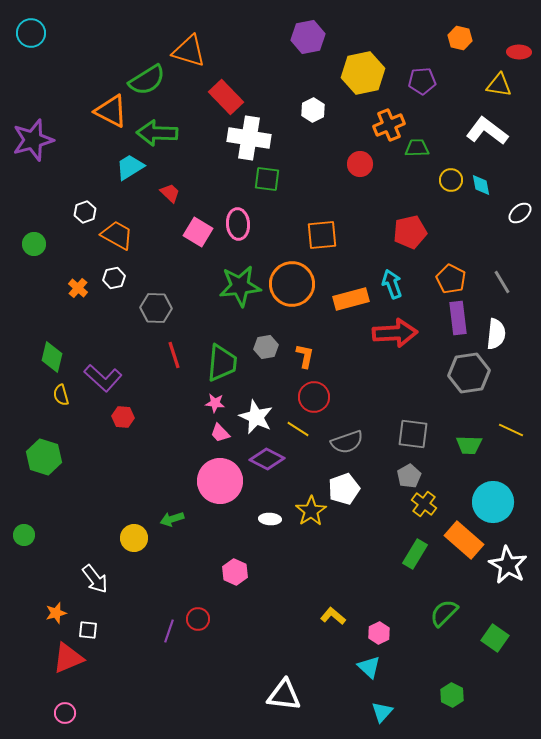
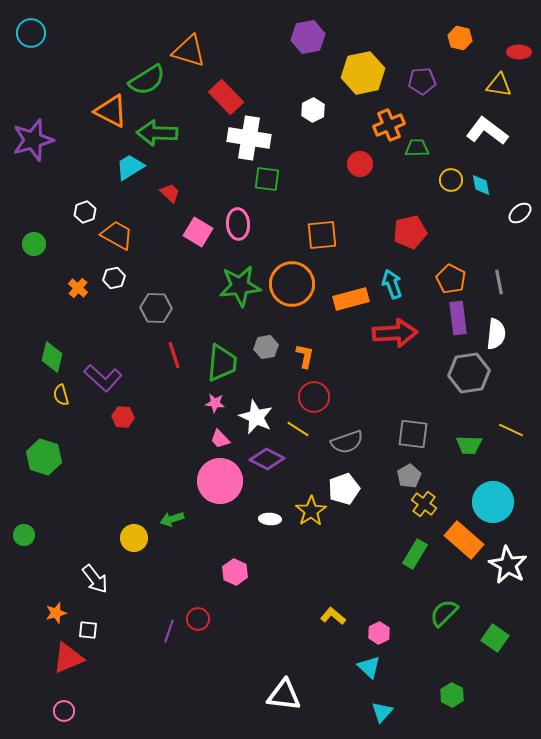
gray line at (502, 282): moved 3 px left; rotated 20 degrees clockwise
pink trapezoid at (220, 433): moved 6 px down
pink circle at (65, 713): moved 1 px left, 2 px up
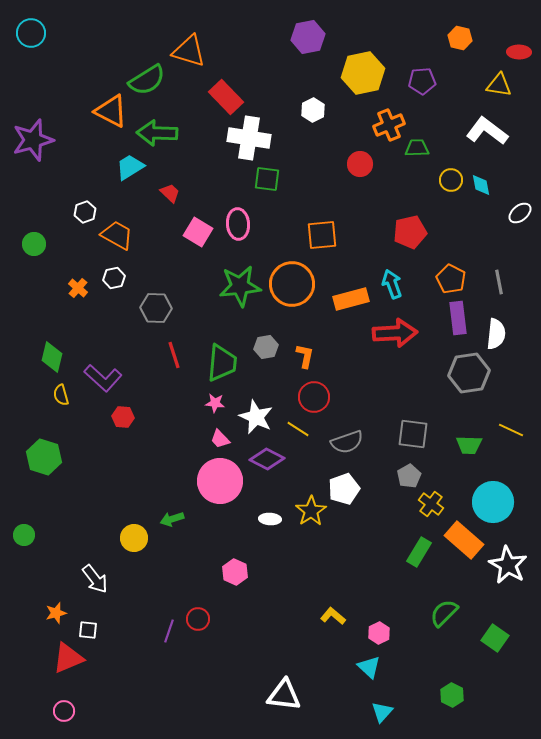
yellow cross at (424, 504): moved 7 px right
green rectangle at (415, 554): moved 4 px right, 2 px up
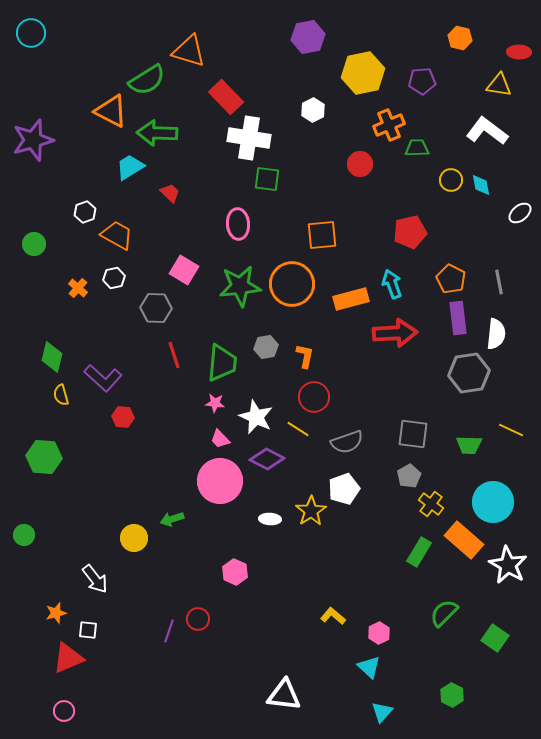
pink square at (198, 232): moved 14 px left, 38 px down
green hexagon at (44, 457): rotated 12 degrees counterclockwise
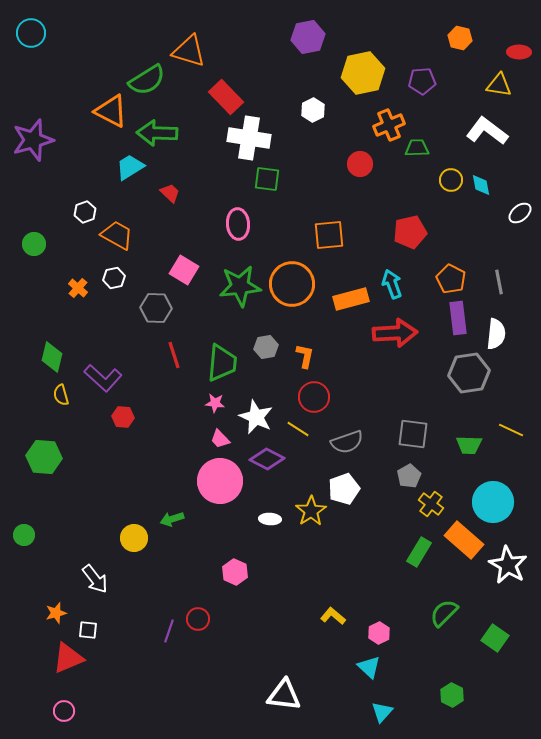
orange square at (322, 235): moved 7 px right
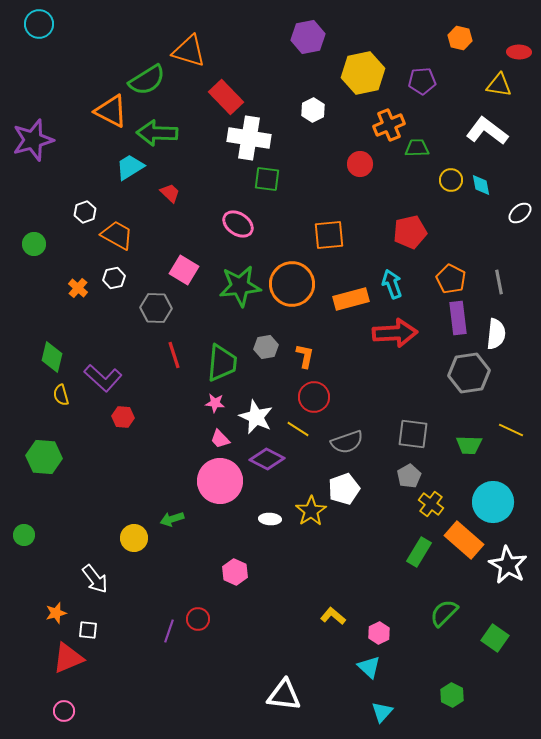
cyan circle at (31, 33): moved 8 px right, 9 px up
pink ellipse at (238, 224): rotated 52 degrees counterclockwise
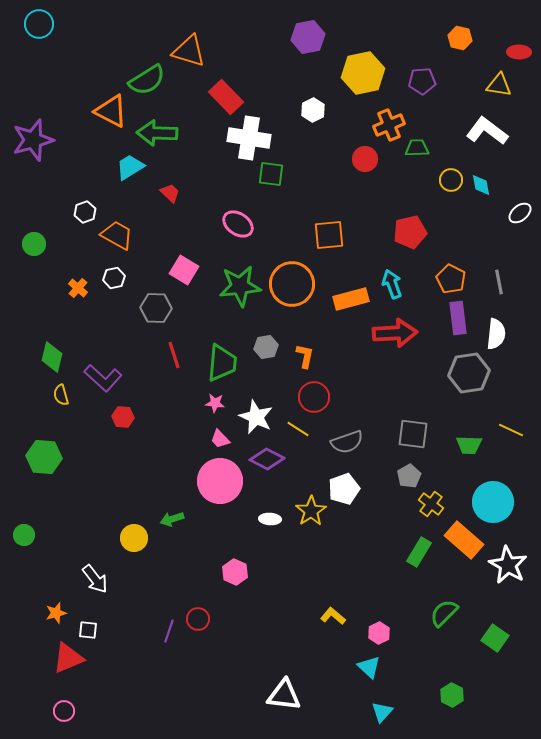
red circle at (360, 164): moved 5 px right, 5 px up
green square at (267, 179): moved 4 px right, 5 px up
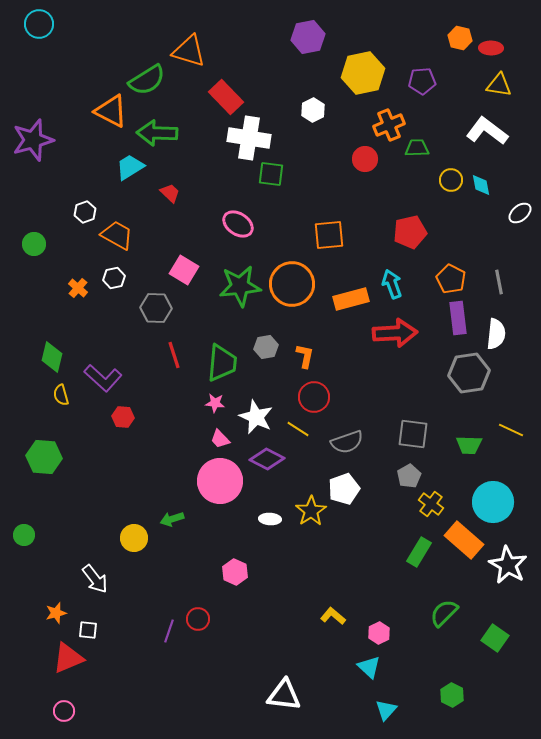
red ellipse at (519, 52): moved 28 px left, 4 px up
cyan triangle at (382, 712): moved 4 px right, 2 px up
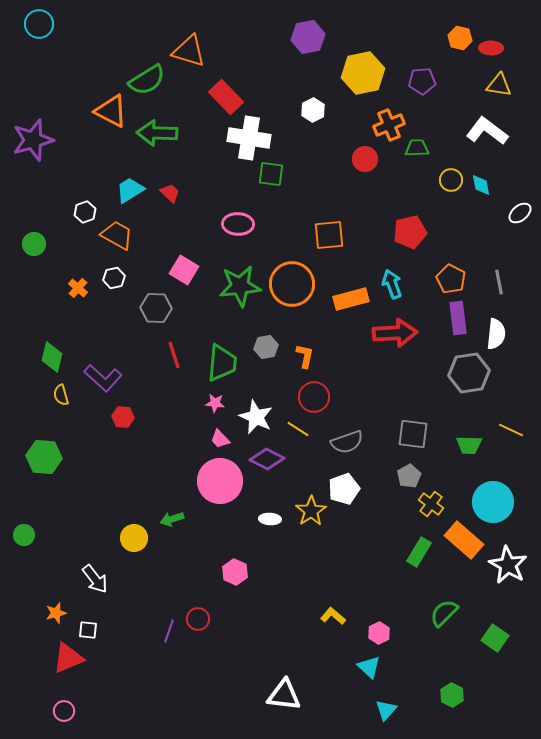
cyan trapezoid at (130, 167): moved 23 px down
pink ellipse at (238, 224): rotated 32 degrees counterclockwise
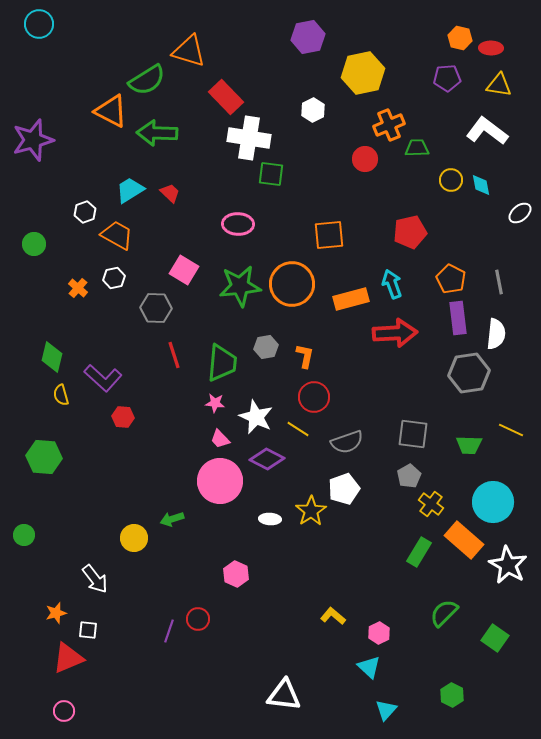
purple pentagon at (422, 81): moved 25 px right, 3 px up
pink hexagon at (235, 572): moved 1 px right, 2 px down
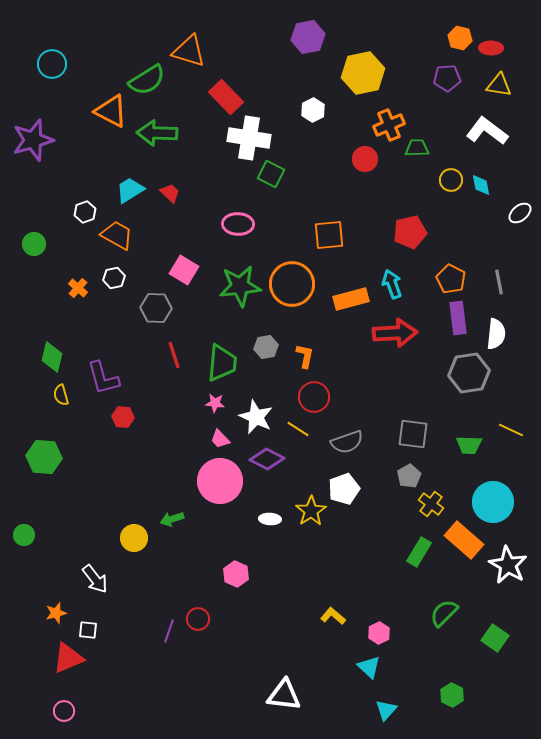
cyan circle at (39, 24): moved 13 px right, 40 px down
green square at (271, 174): rotated 20 degrees clockwise
purple L-shape at (103, 378): rotated 33 degrees clockwise
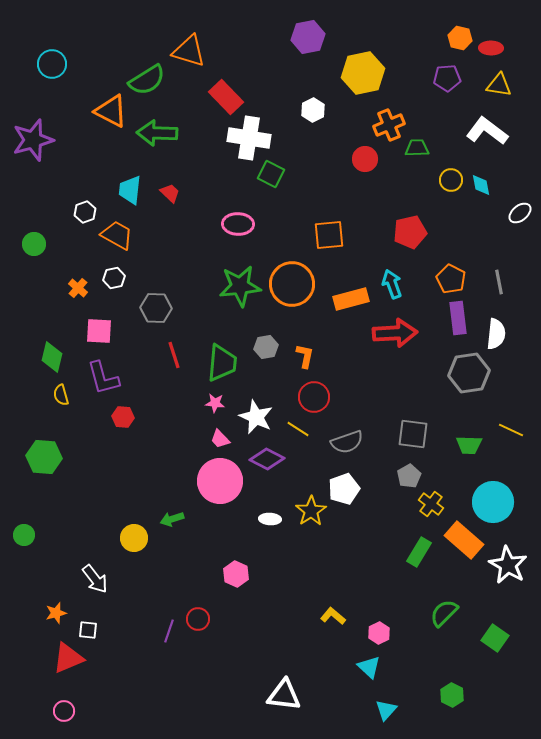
cyan trapezoid at (130, 190): rotated 52 degrees counterclockwise
pink square at (184, 270): moved 85 px left, 61 px down; rotated 28 degrees counterclockwise
